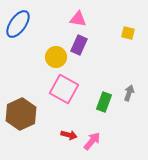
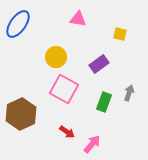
yellow square: moved 8 px left, 1 px down
purple rectangle: moved 20 px right, 19 px down; rotated 30 degrees clockwise
red arrow: moved 2 px left, 3 px up; rotated 21 degrees clockwise
pink arrow: moved 3 px down
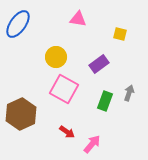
green rectangle: moved 1 px right, 1 px up
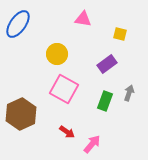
pink triangle: moved 5 px right
yellow circle: moved 1 px right, 3 px up
purple rectangle: moved 8 px right
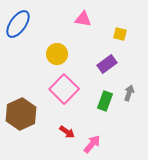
pink square: rotated 16 degrees clockwise
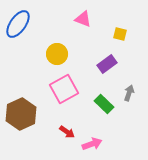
pink triangle: rotated 12 degrees clockwise
pink square: rotated 16 degrees clockwise
green rectangle: moved 1 px left, 3 px down; rotated 66 degrees counterclockwise
pink arrow: rotated 30 degrees clockwise
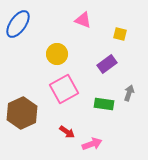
pink triangle: moved 1 px down
green rectangle: rotated 36 degrees counterclockwise
brown hexagon: moved 1 px right, 1 px up
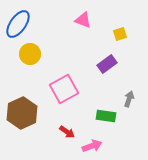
yellow square: rotated 32 degrees counterclockwise
yellow circle: moved 27 px left
gray arrow: moved 6 px down
green rectangle: moved 2 px right, 12 px down
pink arrow: moved 2 px down
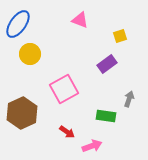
pink triangle: moved 3 px left
yellow square: moved 2 px down
